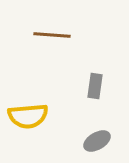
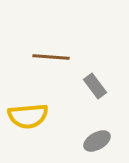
brown line: moved 1 px left, 22 px down
gray rectangle: rotated 45 degrees counterclockwise
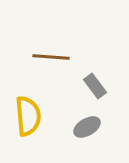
yellow semicircle: rotated 90 degrees counterclockwise
gray ellipse: moved 10 px left, 14 px up
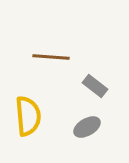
gray rectangle: rotated 15 degrees counterclockwise
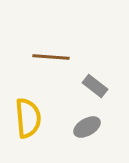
yellow semicircle: moved 2 px down
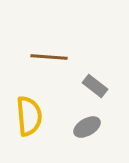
brown line: moved 2 px left
yellow semicircle: moved 1 px right, 2 px up
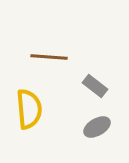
yellow semicircle: moved 7 px up
gray ellipse: moved 10 px right
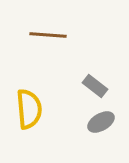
brown line: moved 1 px left, 22 px up
gray ellipse: moved 4 px right, 5 px up
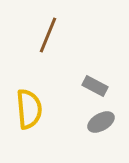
brown line: rotated 72 degrees counterclockwise
gray rectangle: rotated 10 degrees counterclockwise
